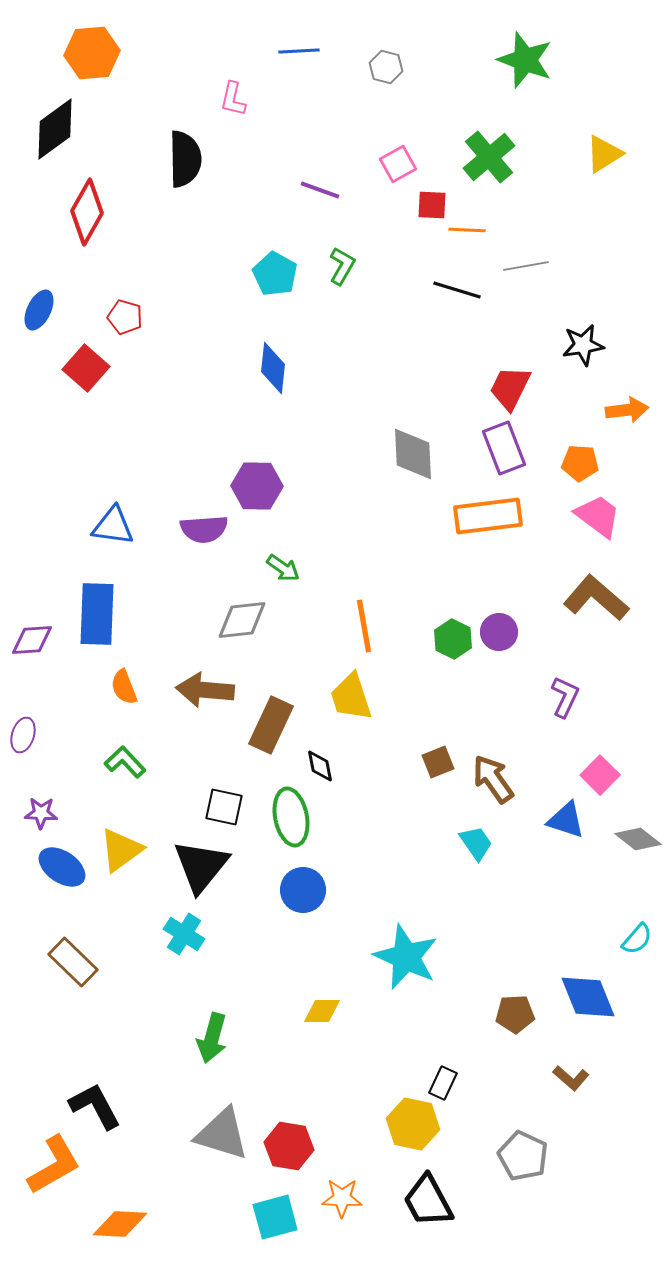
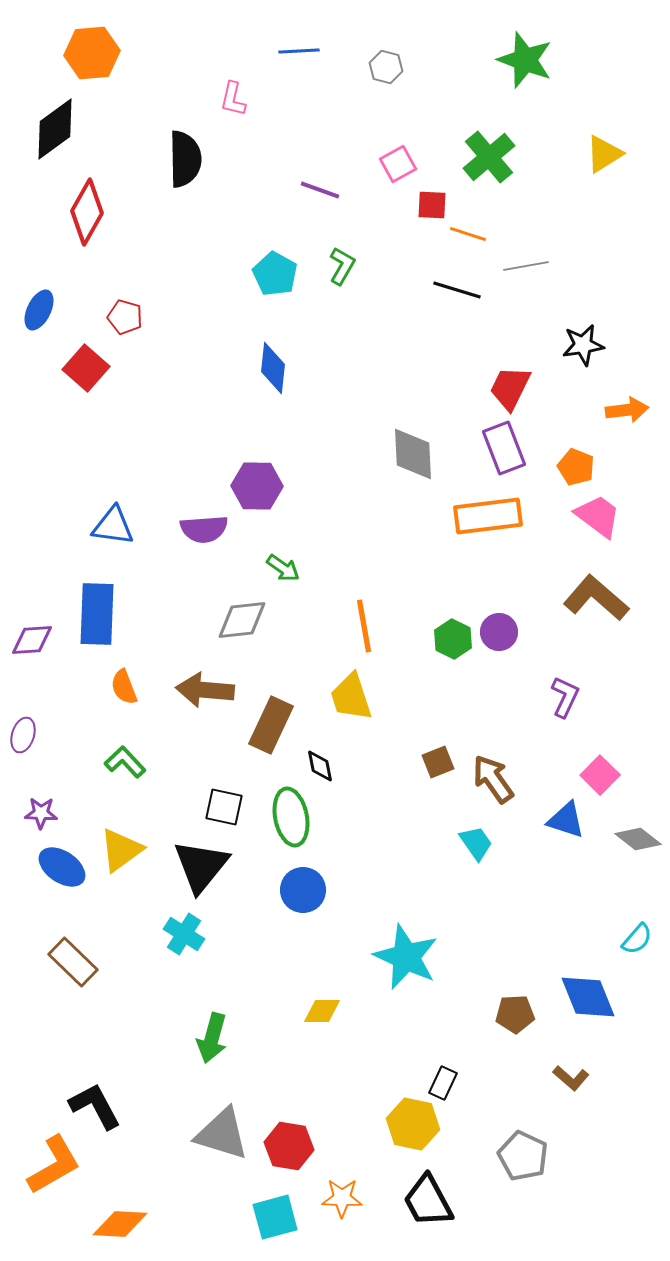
orange line at (467, 230): moved 1 px right, 4 px down; rotated 15 degrees clockwise
orange pentagon at (580, 463): moved 4 px left, 4 px down; rotated 18 degrees clockwise
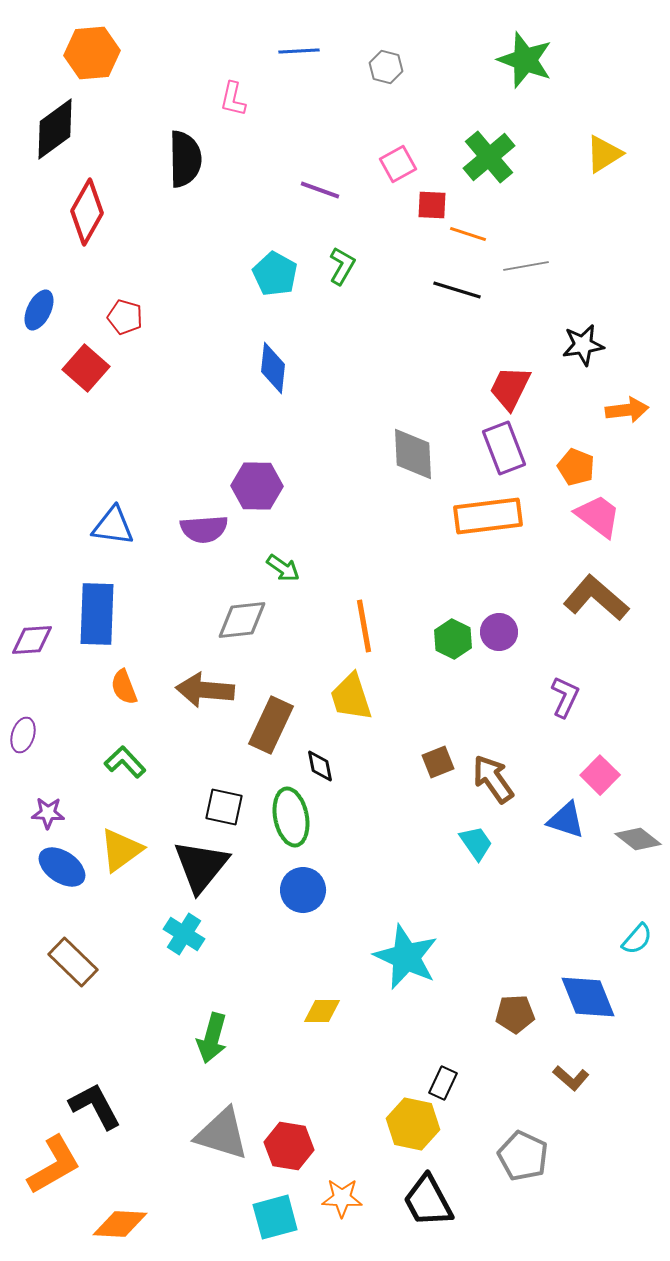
purple star at (41, 813): moved 7 px right
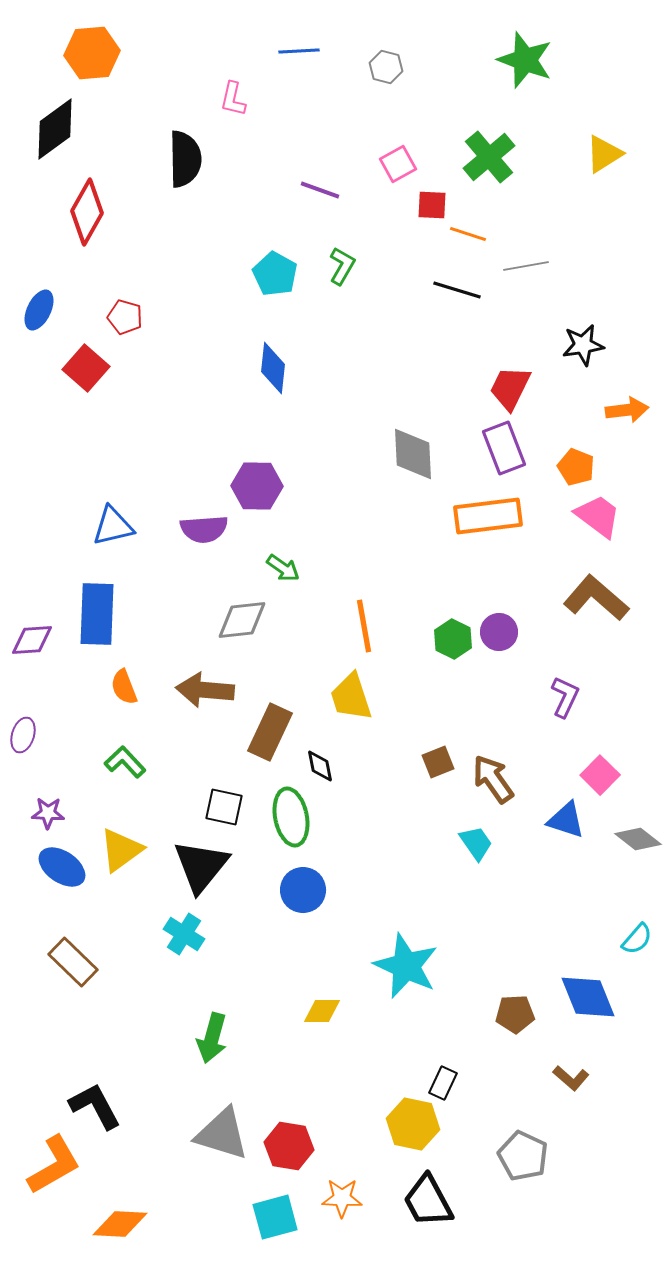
blue triangle at (113, 526): rotated 21 degrees counterclockwise
brown rectangle at (271, 725): moved 1 px left, 7 px down
cyan star at (406, 957): moved 9 px down
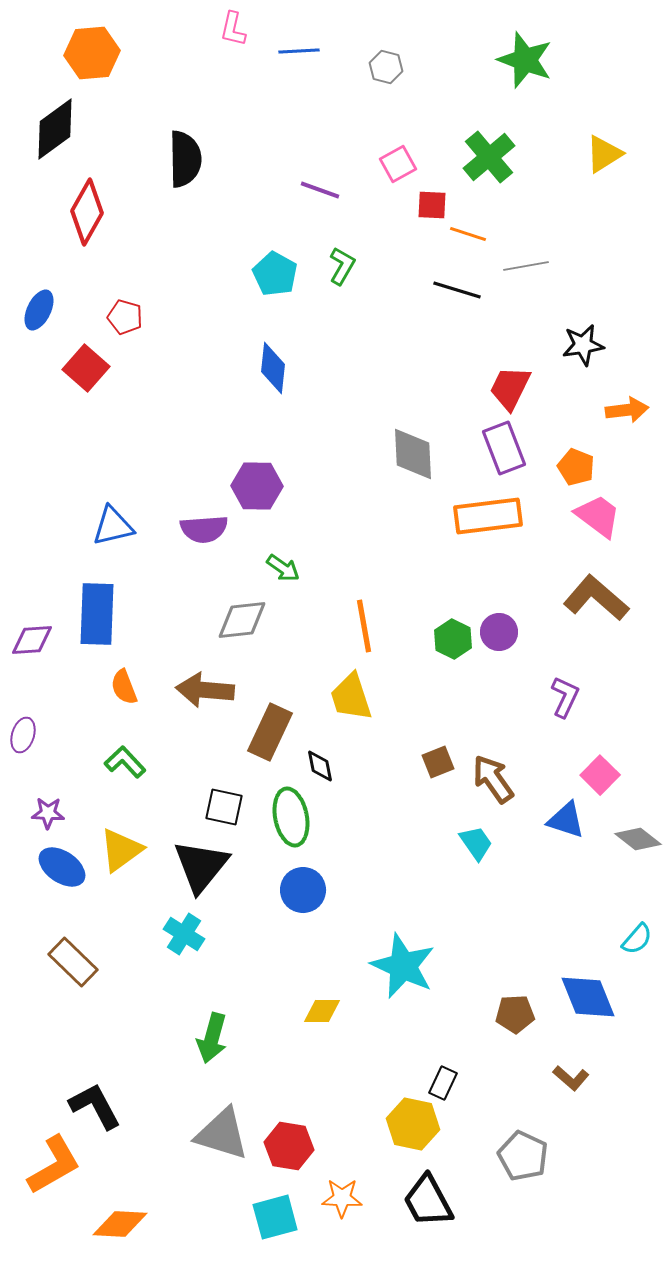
pink L-shape at (233, 99): moved 70 px up
cyan star at (406, 966): moved 3 px left
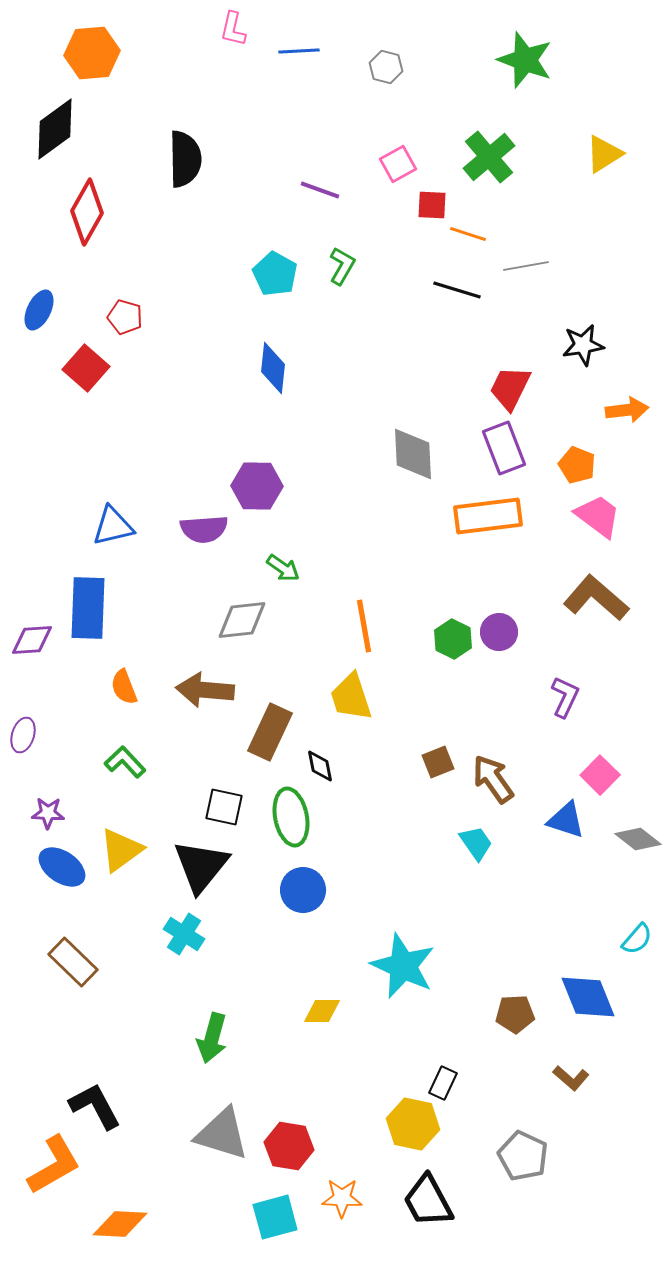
orange pentagon at (576, 467): moved 1 px right, 2 px up
blue rectangle at (97, 614): moved 9 px left, 6 px up
